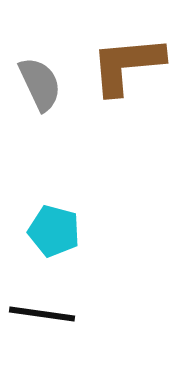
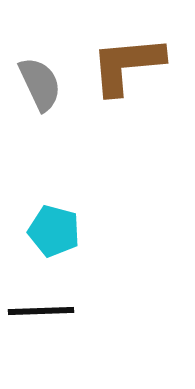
black line: moved 1 px left, 3 px up; rotated 10 degrees counterclockwise
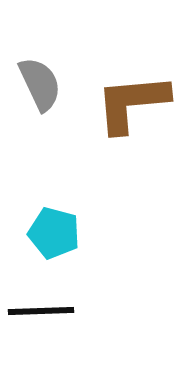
brown L-shape: moved 5 px right, 38 px down
cyan pentagon: moved 2 px down
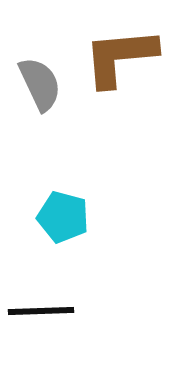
brown L-shape: moved 12 px left, 46 px up
cyan pentagon: moved 9 px right, 16 px up
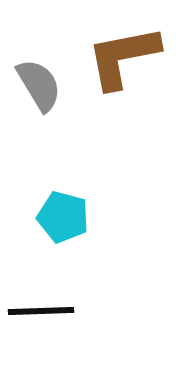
brown L-shape: moved 3 px right; rotated 6 degrees counterclockwise
gray semicircle: moved 1 px left, 1 px down; rotated 6 degrees counterclockwise
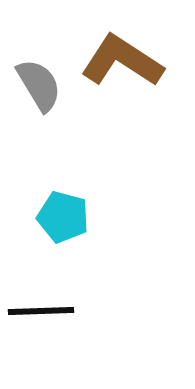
brown L-shape: moved 1 px left, 4 px down; rotated 44 degrees clockwise
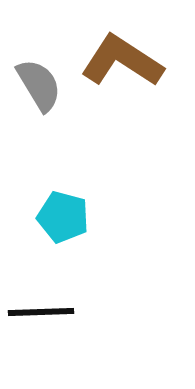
black line: moved 1 px down
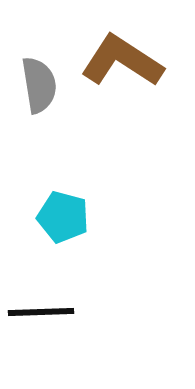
gray semicircle: rotated 22 degrees clockwise
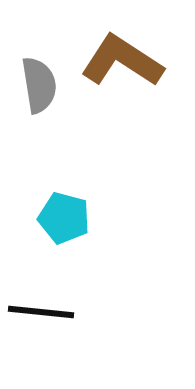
cyan pentagon: moved 1 px right, 1 px down
black line: rotated 8 degrees clockwise
